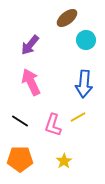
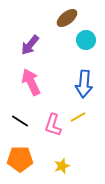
yellow star: moved 2 px left, 5 px down; rotated 14 degrees clockwise
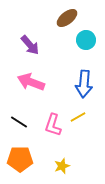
purple arrow: rotated 80 degrees counterclockwise
pink arrow: rotated 44 degrees counterclockwise
black line: moved 1 px left, 1 px down
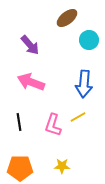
cyan circle: moved 3 px right
black line: rotated 48 degrees clockwise
orange pentagon: moved 9 px down
yellow star: rotated 21 degrees clockwise
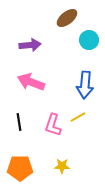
purple arrow: rotated 55 degrees counterclockwise
blue arrow: moved 1 px right, 1 px down
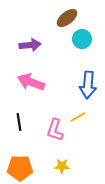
cyan circle: moved 7 px left, 1 px up
blue arrow: moved 3 px right
pink L-shape: moved 2 px right, 5 px down
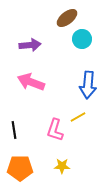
black line: moved 5 px left, 8 px down
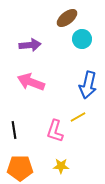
blue arrow: rotated 8 degrees clockwise
pink L-shape: moved 1 px down
yellow star: moved 1 px left
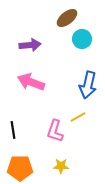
black line: moved 1 px left
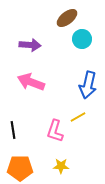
purple arrow: rotated 10 degrees clockwise
